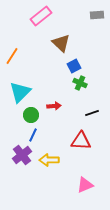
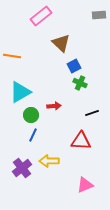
gray rectangle: moved 2 px right
orange line: rotated 66 degrees clockwise
cyan triangle: rotated 15 degrees clockwise
purple cross: moved 13 px down
yellow arrow: moved 1 px down
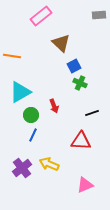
red arrow: rotated 72 degrees clockwise
yellow arrow: moved 3 px down; rotated 24 degrees clockwise
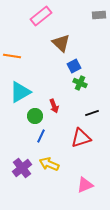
green circle: moved 4 px right, 1 px down
blue line: moved 8 px right, 1 px down
red triangle: moved 3 px up; rotated 20 degrees counterclockwise
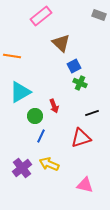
gray rectangle: rotated 24 degrees clockwise
pink triangle: rotated 36 degrees clockwise
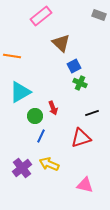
red arrow: moved 1 px left, 2 px down
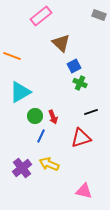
orange line: rotated 12 degrees clockwise
red arrow: moved 9 px down
black line: moved 1 px left, 1 px up
pink triangle: moved 1 px left, 6 px down
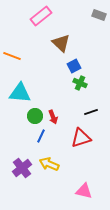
cyan triangle: moved 1 px down; rotated 35 degrees clockwise
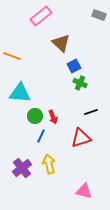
yellow arrow: rotated 54 degrees clockwise
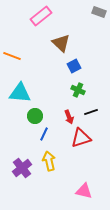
gray rectangle: moved 3 px up
green cross: moved 2 px left, 7 px down
red arrow: moved 16 px right
blue line: moved 3 px right, 2 px up
yellow arrow: moved 3 px up
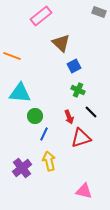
black line: rotated 64 degrees clockwise
